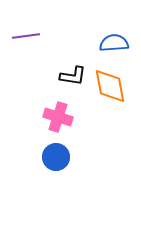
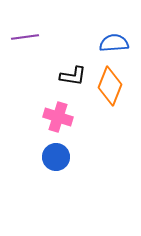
purple line: moved 1 px left, 1 px down
orange diamond: rotated 33 degrees clockwise
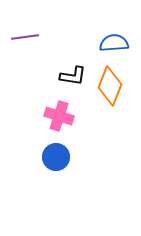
pink cross: moved 1 px right, 1 px up
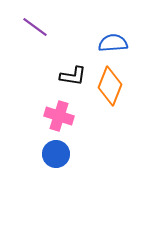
purple line: moved 10 px right, 10 px up; rotated 44 degrees clockwise
blue semicircle: moved 1 px left
blue circle: moved 3 px up
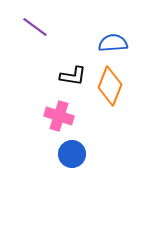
blue circle: moved 16 px right
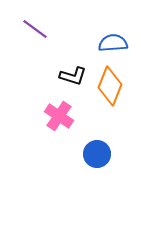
purple line: moved 2 px down
black L-shape: rotated 8 degrees clockwise
pink cross: rotated 16 degrees clockwise
blue circle: moved 25 px right
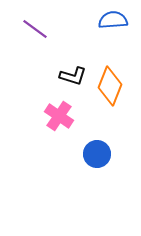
blue semicircle: moved 23 px up
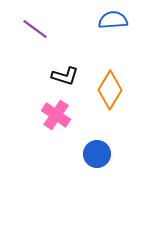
black L-shape: moved 8 px left
orange diamond: moved 4 px down; rotated 9 degrees clockwise
pink cross: moved 3 px left, 1 px up
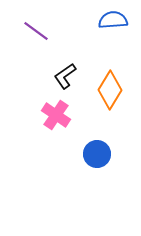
purple line: moved 1 px right, 2 px down
black L-shape: rotated 128 degrees clockwise
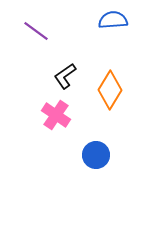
blue circle: moved 1 px left, 1 px down
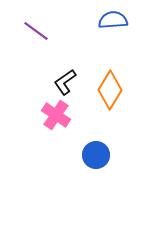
black L-shape: moved 6 px down
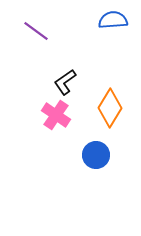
orange diamond: moved 18 px down
